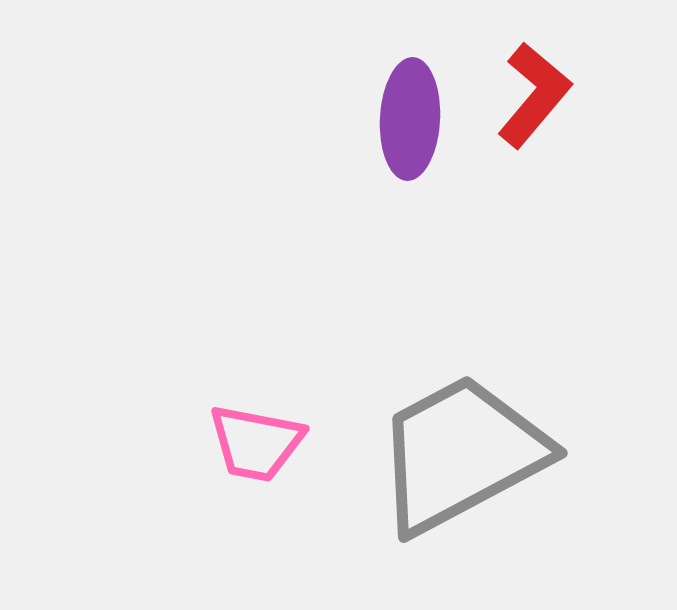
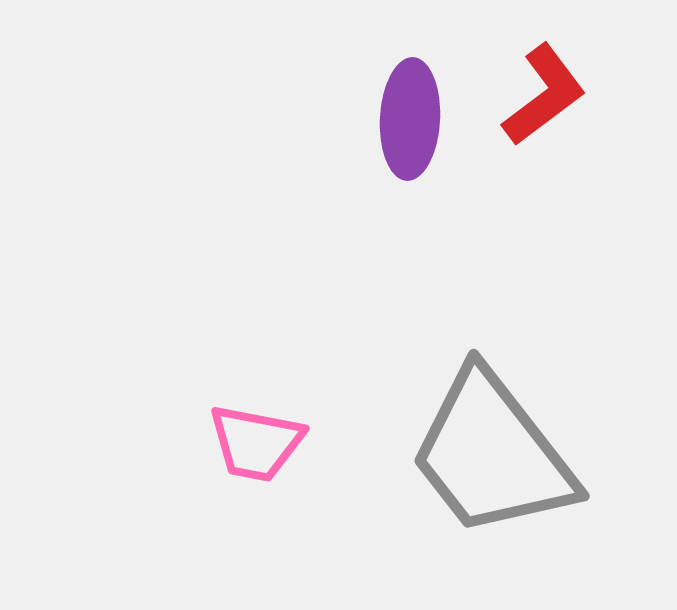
red L-shape: moved 10 px right; rotated 13 degrees clockwise
gray trapezoid: moved 31 px right; rotated 100 degrees counterclockwise
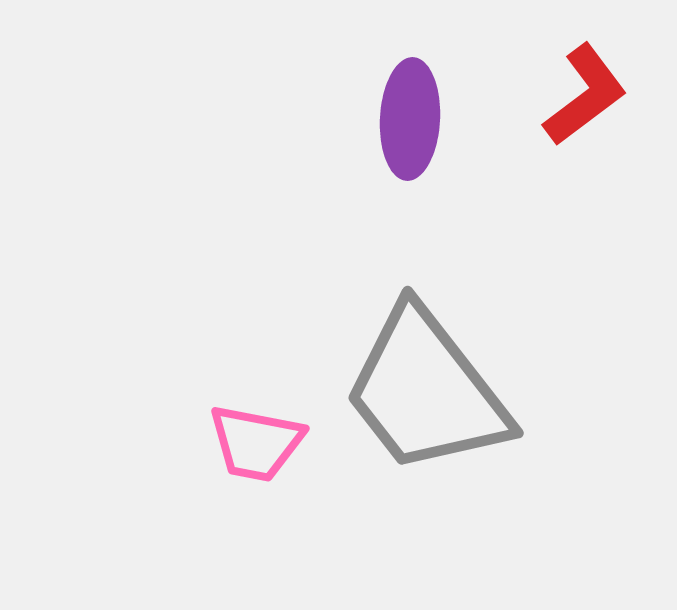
red L-shape: moved 41 px right
gray trapezoid: moved 66 px left, 63 px up
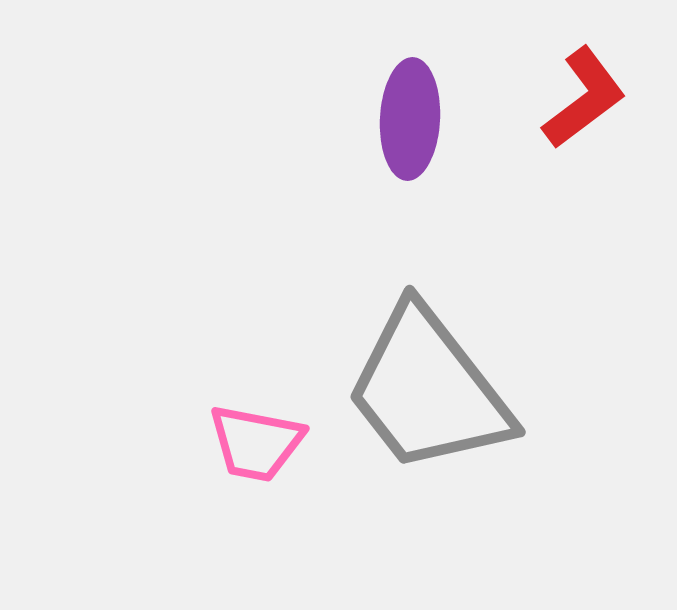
red L-shape: moved 1 px left, 3 px down
gray trapezoid: moved 2 px right, 1 px up
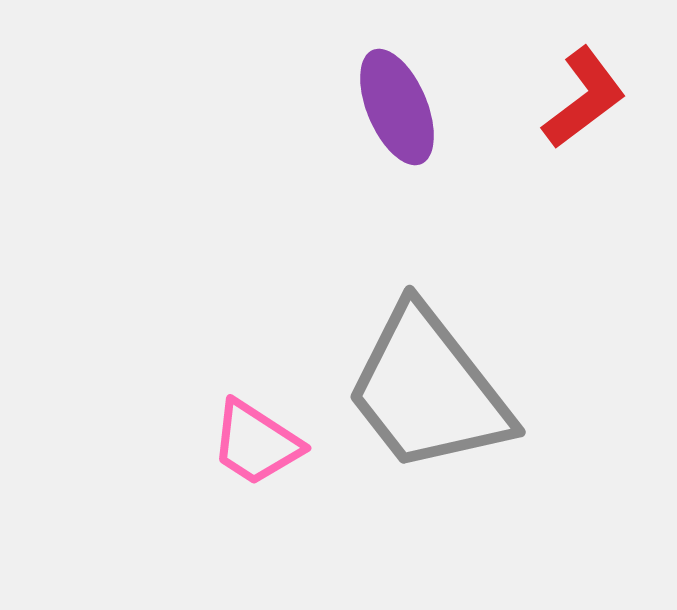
purple ellipse: moved 13 px left, 12 px up; rotated 26 degrees counterclockwise
pink trapezoid: rotated 22 degrees clockwise
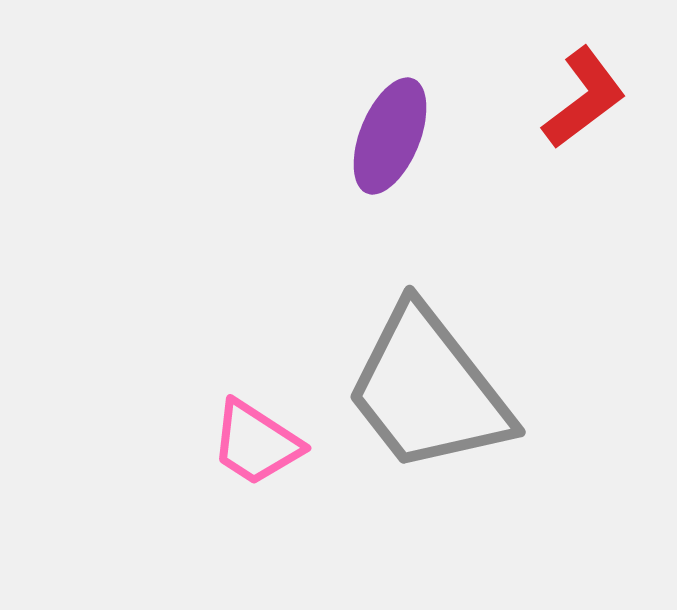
purple ellipse: moved 7 px left, 29 px down; rotated 45 degrees clockwise
